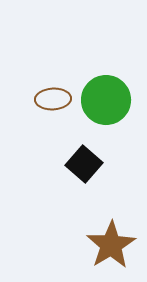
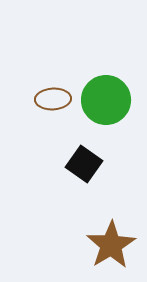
black square: rotated 6 degrees counterclockwise
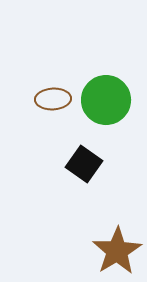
brown star: moved 6 px right, 6 px down
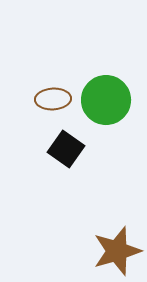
black square: moved 18 px left, 15 px up
brown star: rotated 15 degrees clockwise
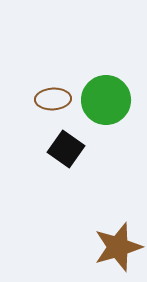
brown star: moved 1 px right, 4 px up
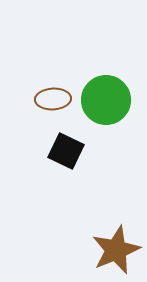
black square: moved 2 px down; rotated 9 degrees counterclockwise
brown star: moved 2 px left, 3 px down; rotated 6 degrees counterclockwise
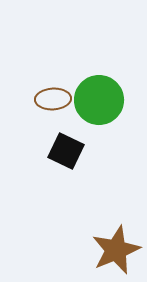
green circle: moved 7 px left
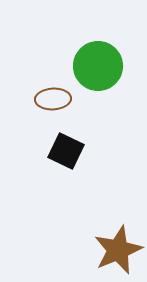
green circle: moved 1 px left, 34 px up
brown star: moved 2 px right
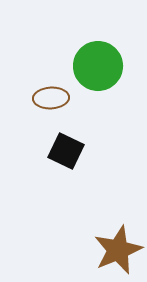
brown ellipse: moved 2 px left, 1 px up
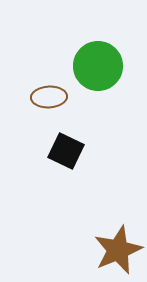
brown ellipse: moved 2 px left, 1 px up
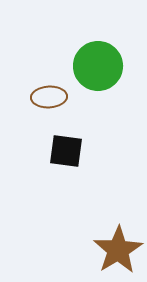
black square: rotated 18 degrees counterclockwise
brown star: rotated 9 degrees counterclockwise
